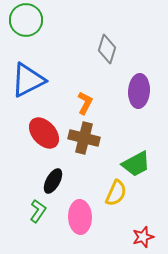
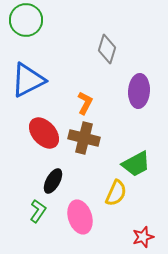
pink ellipse: rotated 16 degrees counterclockwise
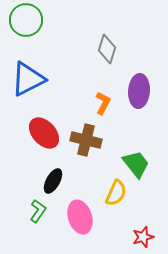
blue triangle: moved 1 px up
orange L-shape: moved 18 px right
brown cross: moved 2 px right, 2 px down
green trapezoid: rotated 100 degrees counterclockwise
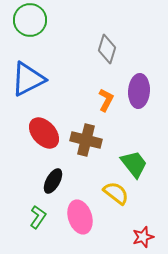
green circle: moved 4 px right
orange L-shape: moved 3 px right, 3 px up
green trapezoid: moved 2 px left
yellow semicircle: rotated 76 degrees counterclockwise
green L-shape: moved 6 px down
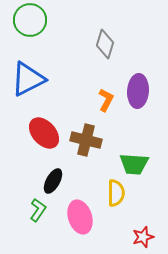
gray diamond: moved 2 px left, 5 px up
purple ellipse: moved 1 px left
green trapezoid: rotated 132 degrees clockwise
yellow semicircle: rotated 52 degrees clockwise
green L-shape: moved 7 px up
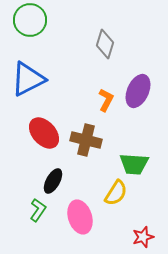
purple ellipse: rotated 20 degrees clockwise
yellow semicircle: rotated 32 degrees clockwise
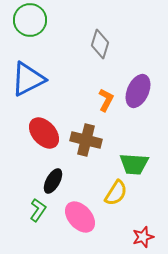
gray diamond: moved 5 px left
pink ellipse: rotated 24 degrees counterclockwise
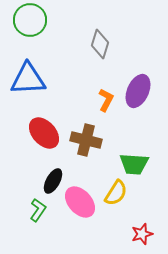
blue triangle: rotated 24 degrees clockwise
pink ellipse: moved 15 px up
red star: moved 1 px left, 3 px up
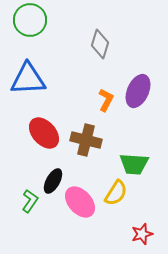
green L-shape: moved 8 px left, 9 px up
